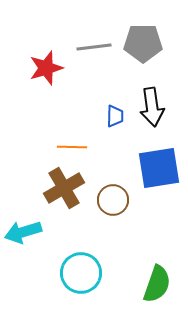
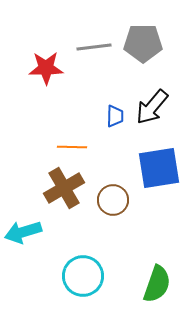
red star: rotated 16 degrees clockwise
black arrow: rotated 48 degrees clockwise
cyan circle: moved 2 px right, 3 px down
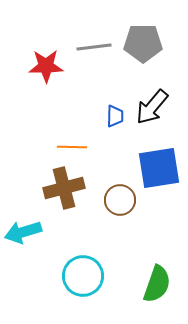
red star: moved 2 px up
brown cross: rotated 15 degrees clockwise
brown circle: moved 7 px right
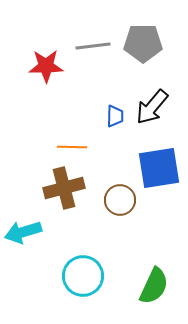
gray line: moved 1 px left, 1 px up
green semicircle: moved 3 px left, 2 px down; rotated 6 degrees clockwise
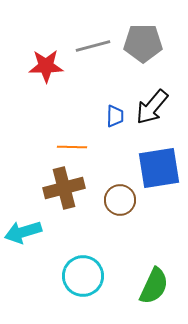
gray line: rotated 8 degrees counterclockwise
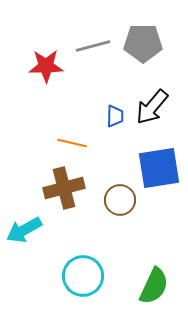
orange line: moved 4 px up; rotated 12 degrees clockwise
cyan arrow: moved 1 px right, 2 px up; rotated 12 degrees counterclockwise
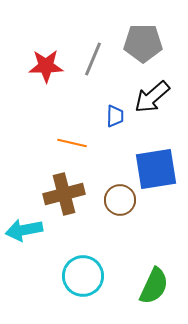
gray line: moved 13 px down; rotated 52 degrees counterclockwise
black arrow: moved 10 px up; rotated 9 degrees clockwise
blue square: moved 3 px left, 1 px down
brown cross: moved 6 px down
cyan arrow: rotated 18 degrees clockwise
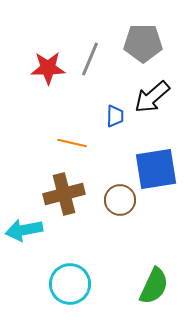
gray line: moved 3 px left
red star: moved 2 px right, 2 px down
cyan circle: moved 13 px left, 8 px down
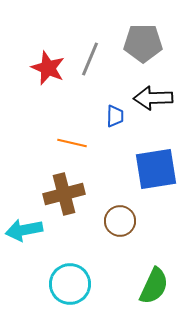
red star: rotated 24 degrees clockwise
black arrow: moved 1 px right, 1 px down; rotated 39 degrees clockwise
brown circle: moved 21 px down
